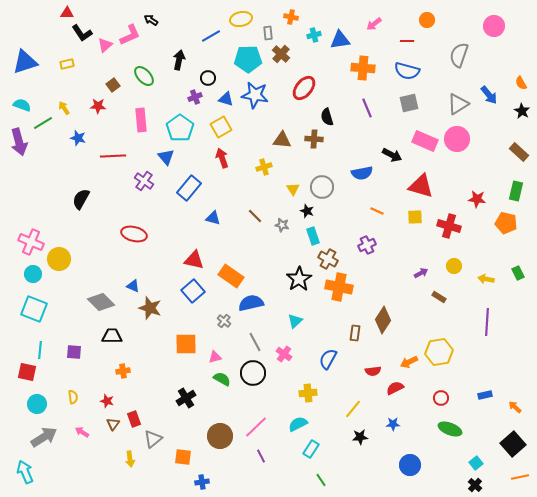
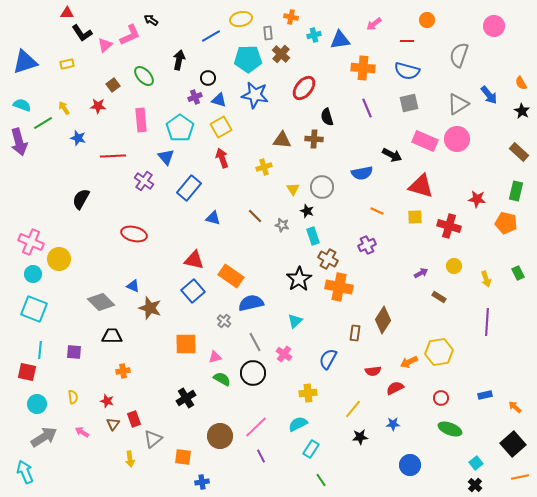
blue triangle at (226, 99): moved 7 px left, 1 px down
yellow arrow at (486, 279): rotated 119 degrees counterclockwise
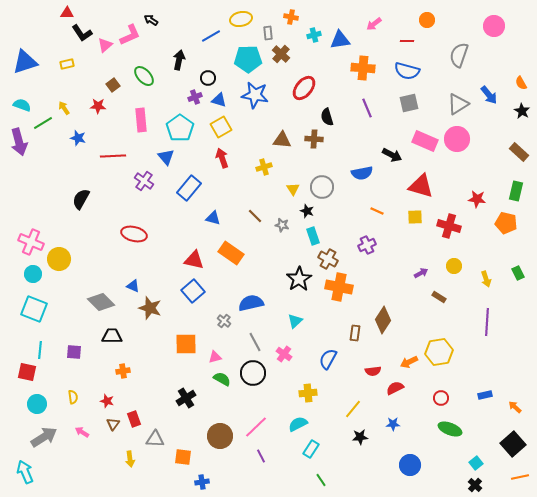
orange rectangle at (231, 276): moved 23 px up
gray triangle at (153, 439): moved 2 px right; rotated 42 degrees clockwise
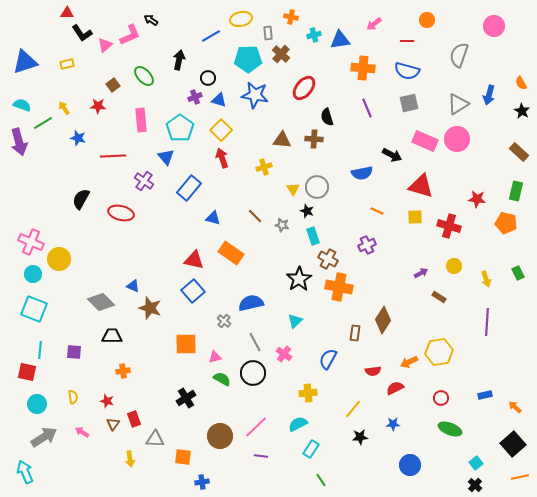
blue arrow at (489, 95): rotated 54 degrees clockwise
yellow square at (221, 127): moved 3 px down; rotated 15 degrees counterclockwise
gray circle at (322, 187): moved 5 px left
red ellipse at (134, 234): moved 13 px left, 21 px up
purple line at (261, 456): rotated 56 degrees counterclockwise
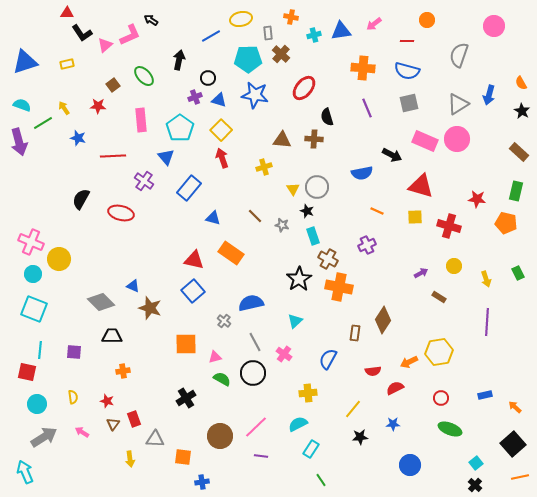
blue triangle at (340, 40): moved 1 px right, 9 px up
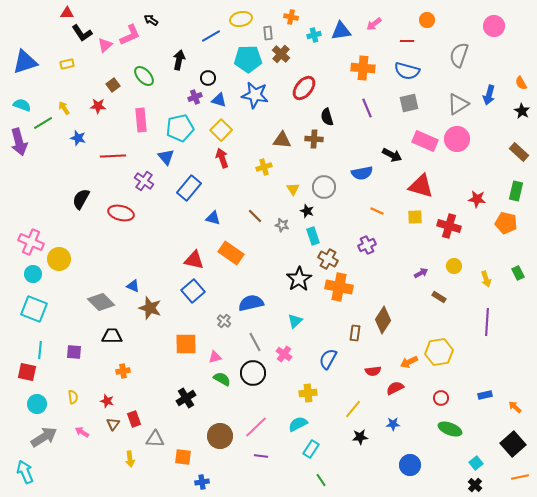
cyan pentagon at (180, 128): rotated 24 degrees clockwise
gray circle at (317, 187): moved 7 px right
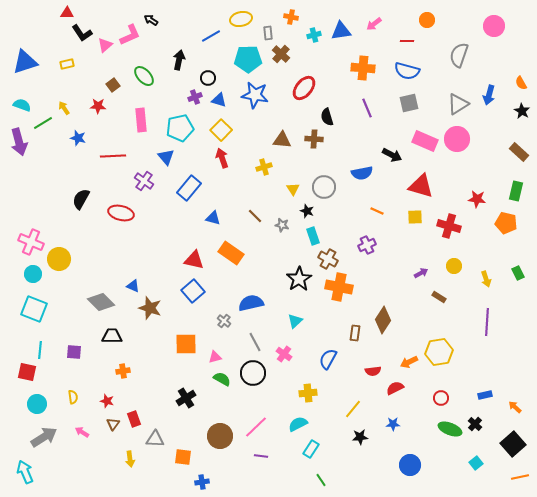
black cross at (475, 485): moved 61 px up
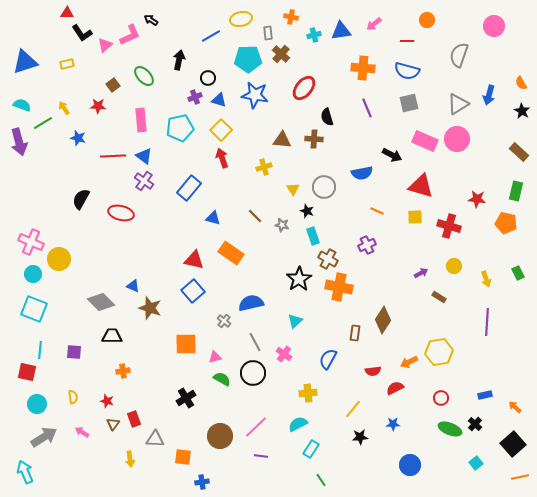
blue triangle at (166, 157): moved 22 px left, 1 px up; rotated 12 degrees counterclockwise
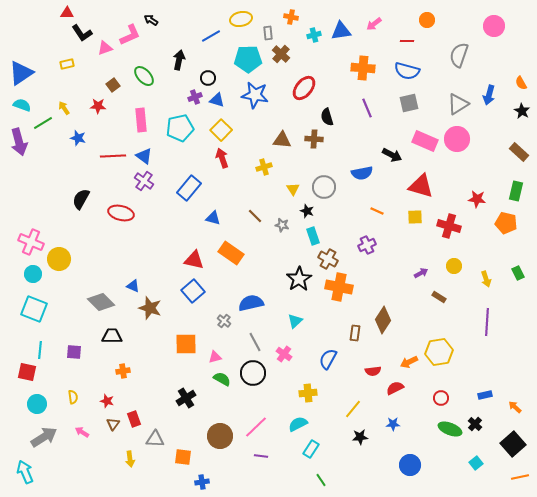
pink triangle at (105, 45): moved 3 px down; rotated 21 degrees clockwise
blue triangle at (25, 62): moved 4 px left, 11 px down; rotated 16 degrees counterclockwise
blue triangle at (219, 100): moved 2 px left
